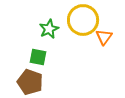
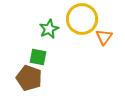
yellow circle: moved 1 px left, 1 px up
brown pentagon: moved 1 px left, 4 px up
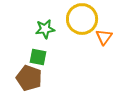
green star: moved 4 px left; rotated 18 degrees clockwise
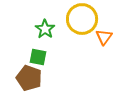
green star: rotated 30 degrees counterclockwise
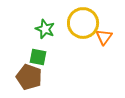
yellow circle: moved 1 px right, 4 px down
green star: rotated 12 degrees counterclockwise
brown pentagon: moved 1 px up
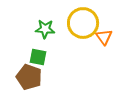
green star: rotated 18 degrees counterclockwise
orange triangle: rotated 12 degrees counterclockwise
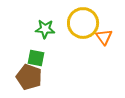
green square: moved 2 px left, 1 px down
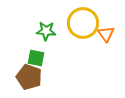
green star: moved 1 px right, 2 px down
orange triangle: moved 2 px right, 3 px up
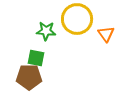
yellow circle: moved 6 px left, 4 px up
brown pentagon: rotated 20 degrees counterclockwise
